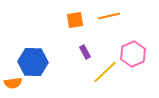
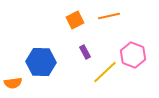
orange square: rotated 18 degrees counterclockwise
pink hexagon: moved 1 px down; rotated 15 degrees counterclockwise
blue hexagon: moved 8 px right
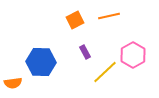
pink hexagon: rotated 10 degrees clockwise
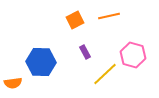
pink hexagon: rotated 15 degrees counterclockwise
yellow line: moved 2 px down
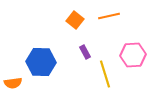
orange square: rotated 24 degrees counterclockwise
pink hexagon: rotated 20 degrees counterclockwise
yellow line: rotated 64 degrees counterclockwise
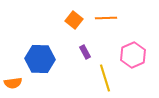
orange line: moved 3 px left, 2 px down; rotated 10 degrees clockwise
orange square: moved 1 px left
pink hexagon: rotated 20 degrees counterclockwise
blue hexagon: moved 1 px left, 3 px up
yellow line: moved 4 px down
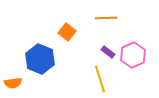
orange square: moved 7 px left, 12 px down
purple rectangle: moved 23 px right; rotated 24 degrees counterclockwise
blue hexagon: rotated 20 degrees clockwise
yellow line: moved 5 px left, 1 px down
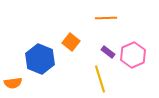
orange square: moved 4 px right, 10 px down
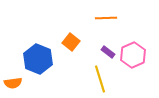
blue hexagon: moved 2 px left
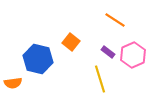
orange line: moved 9 px right, 2 px down; rotated 35 degrees clockwise
blue hexagon: rotated 8 degrees counterclockwise
